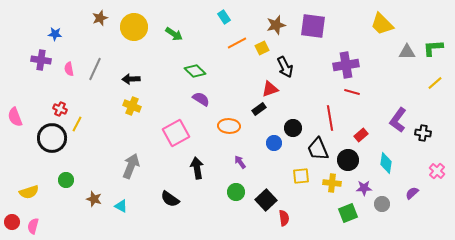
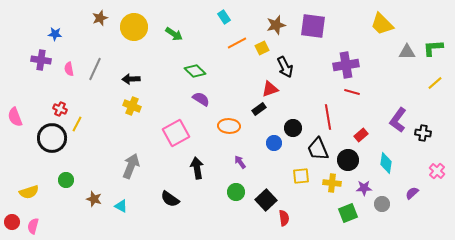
red line at (330, 118): moved 2 px left, 1 px up
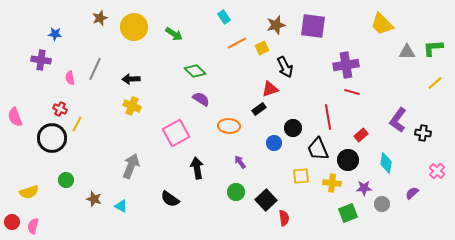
pink semicircle at (69, 69): moved 1 px right, 9 px down
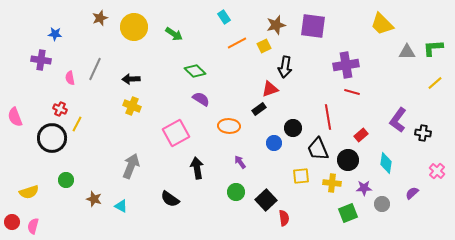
yellow square at (262, 48): moved 2 px right, 2 px up
black arrow at (285, 67): rotated 35 degrees clockwise
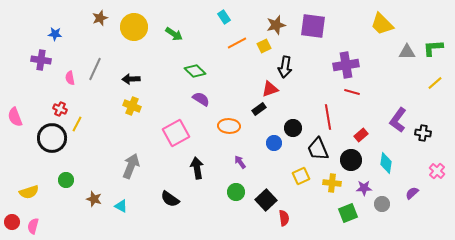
black circle at (348, 160): moved 3 px right
yellow square at (301, 176): rotated 18 degrees counterclockwise
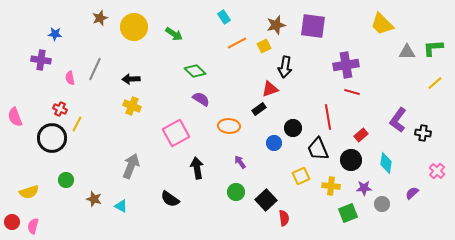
yellow cross at (332, 183): moved 1 px left, 3 px down
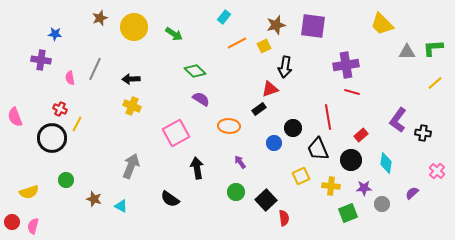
cyan rectangle at (224, 17): rotated 72 degrees clockwise
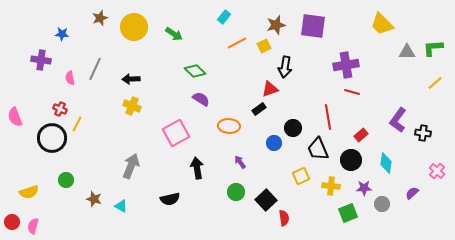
blue star at (55, 34): moved 7 px right
black semicircle at (170, 199): rotated 48 degrees counterclockwise
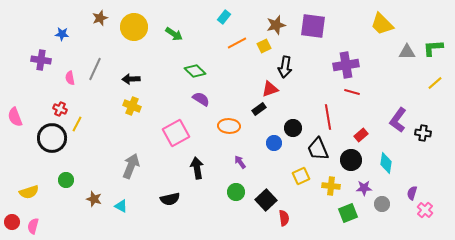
pink cross at (437, 171): moved 12 px left, 39 px down
purple semicircle at (412, 193): rotated 32 degrees counterclockwise
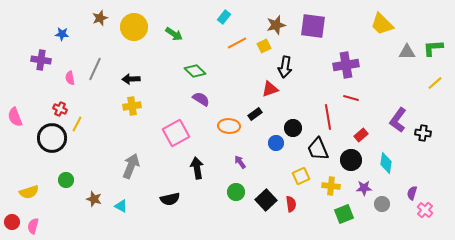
red line at (352, 92): moved 1 px left, 6 px down
yellow cross at (132, 106): rotated 30 degrees counterclockwise
black rectangle at (259, 109): moved 4 px left, 5 px down
blue circle at (274, 143): moved 2 px right
green square at (348, 213): moved 4 px left, 1 px down
red semicircle at (284, 218): moved 7 px right, 14 px up
